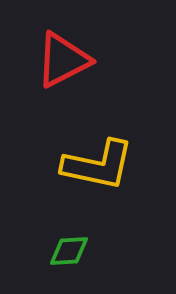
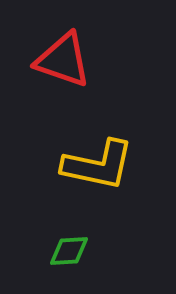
red triangle: rotated 46 degrees clockwise
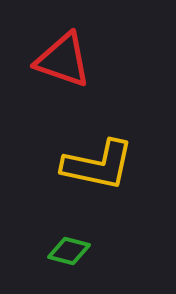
green diamond: rotated 18 degrees clockwise
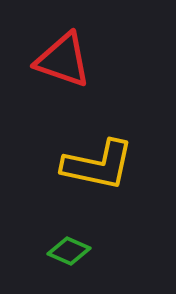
green diamond: rotated 9 degrees clockwise
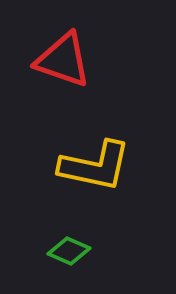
yellow L-shape: moved 3 px left, 1 px down
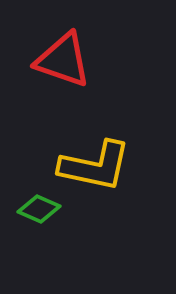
green diamond: moved 30 px left, 42 px up
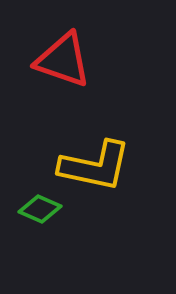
green diamond: moved 1 px right
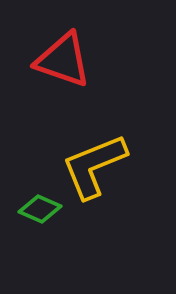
yellow L-shape: moved 1 px left; rotated 146 degrees clockwise
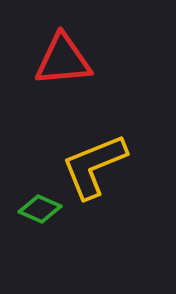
red triangle: rotated 24 degrees counterclockwise
